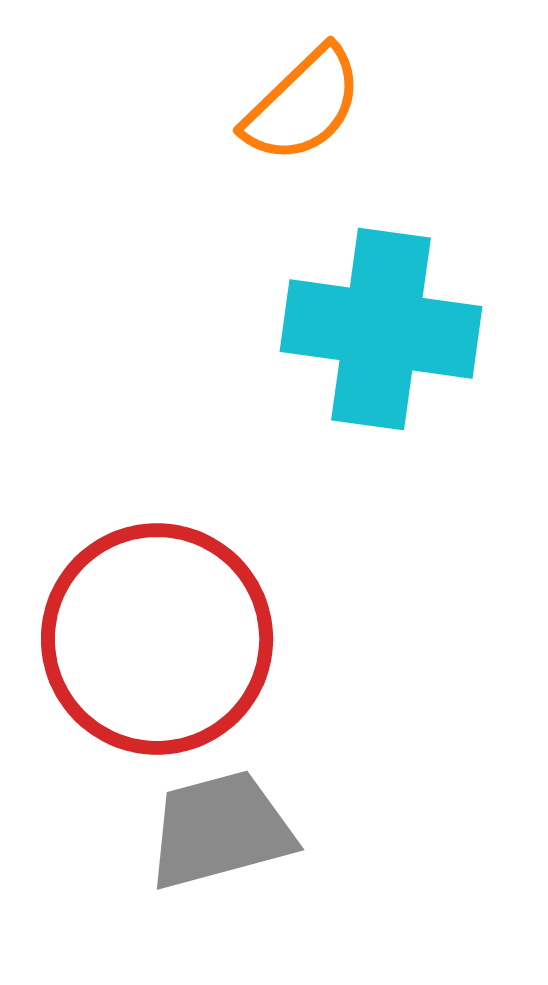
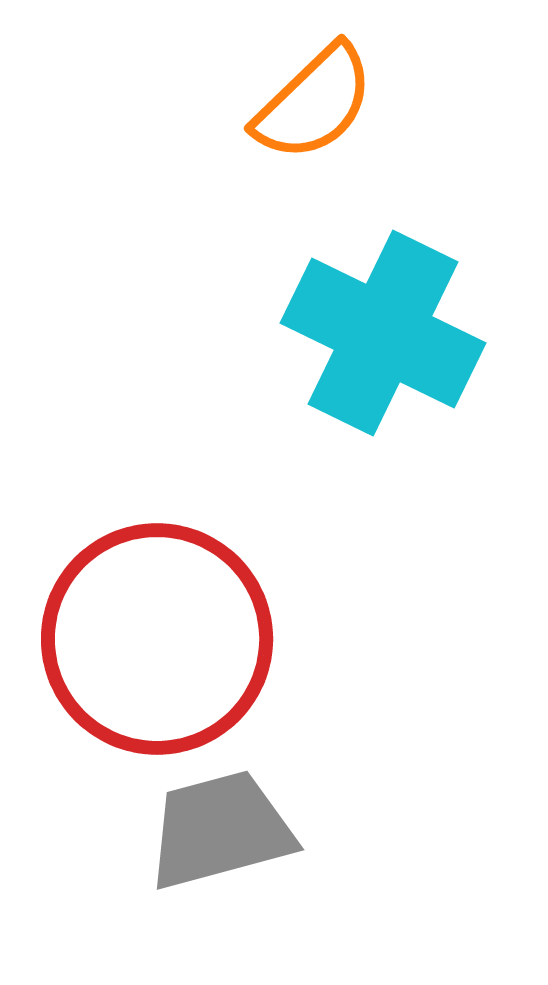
orange semicircle: moved 11 px right, 2 px up
cyan cross: moved 2 px right, 4 px down; rotated 18 degrees clockwise
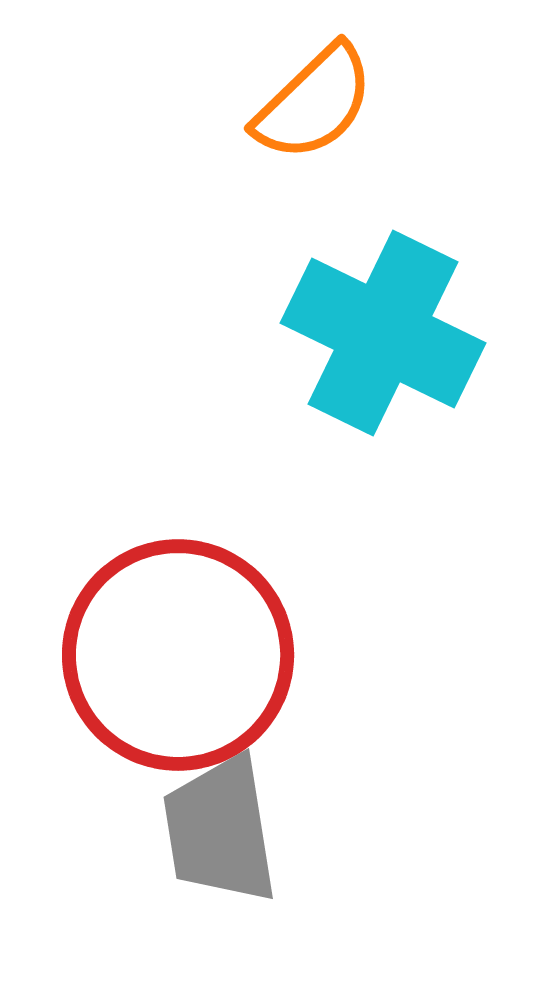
red circle: moved 21 px right, 16 px down
gray trapezoid: rotated 84 degrees counterclockwise
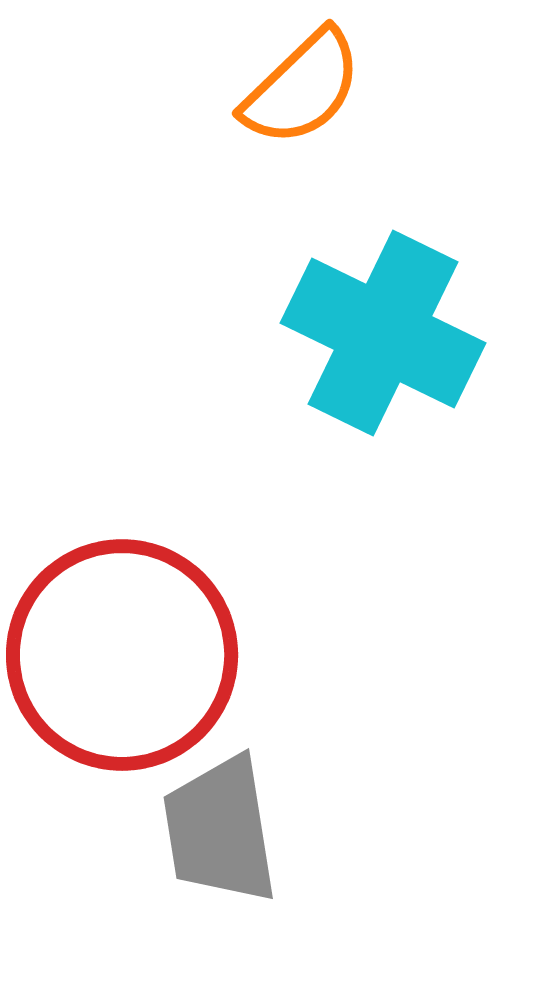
orange semicircle: moved 12 px left, 15 px up
red circle: moved 56 px left
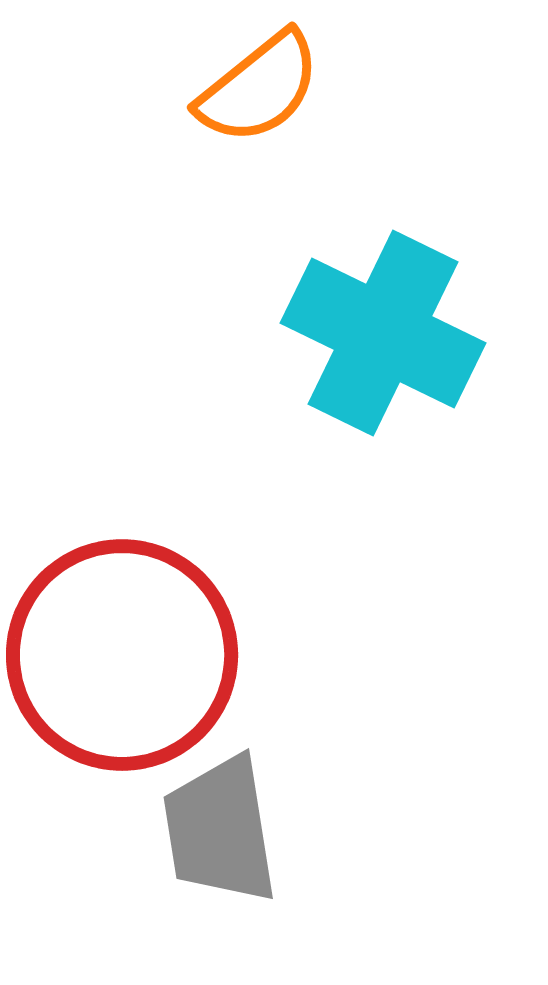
orange semicircle: moved 43 px left; rotated 5 degrees clockwise
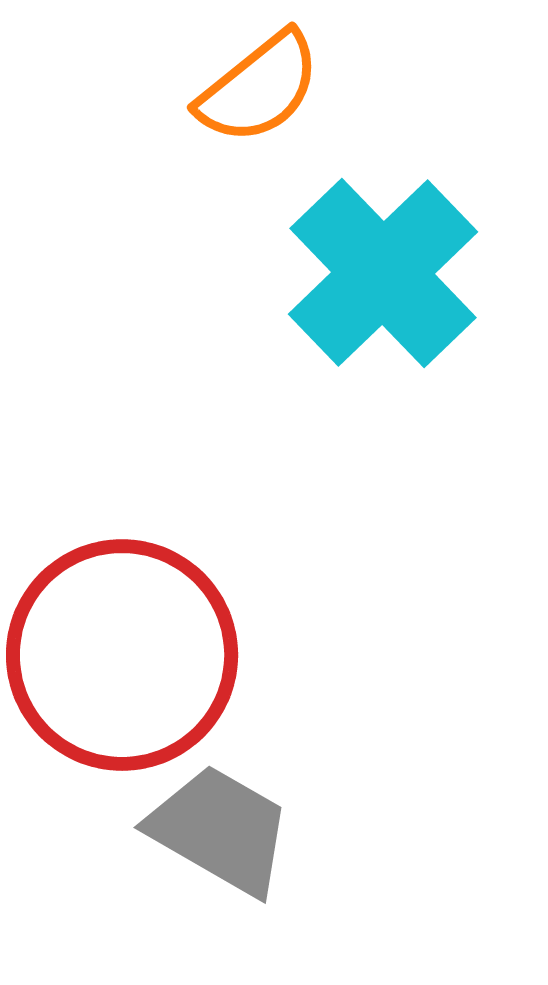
cyan cross: moved 60 px up; rotated 20 degrees clockwise
gray trapezoid: rotated 129 degrees clockwise
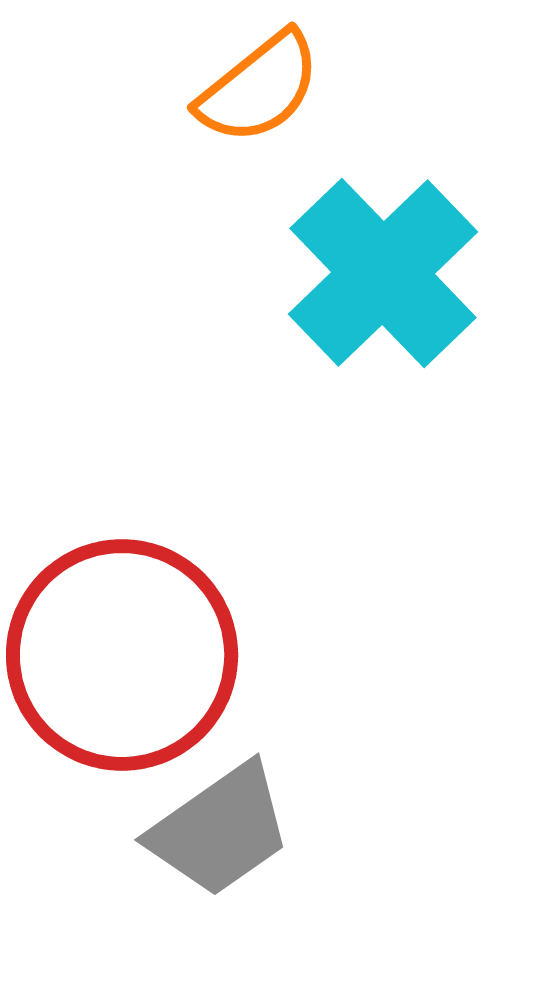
gray trapezoid: rotated 115 degrees clockwise
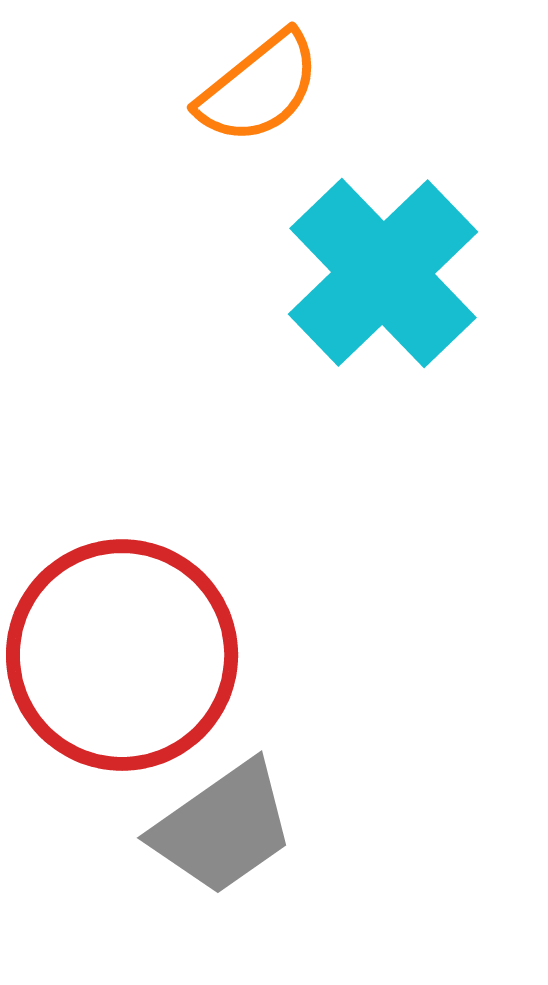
gray trapezoid: moved 3 px right, 2 px up
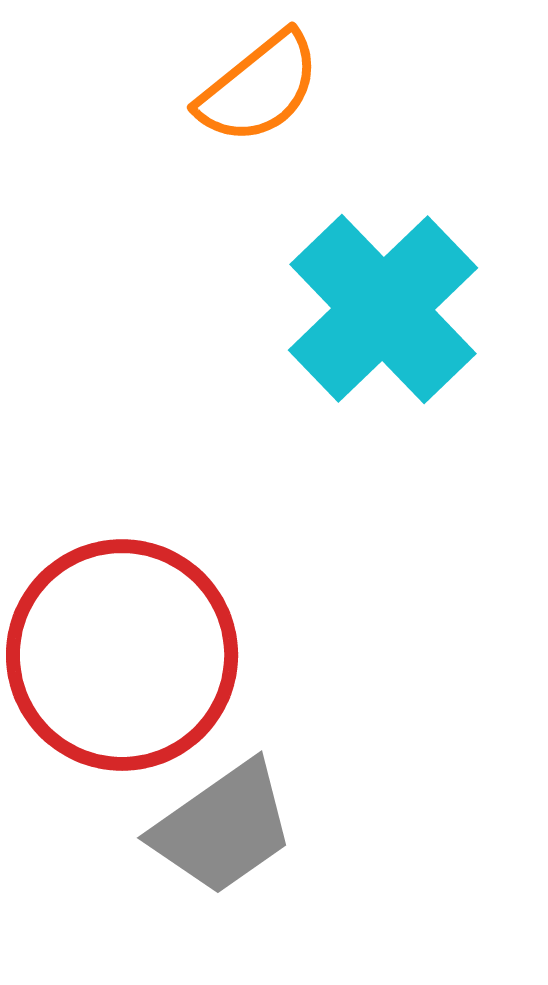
cyan cross: moved 36 px down
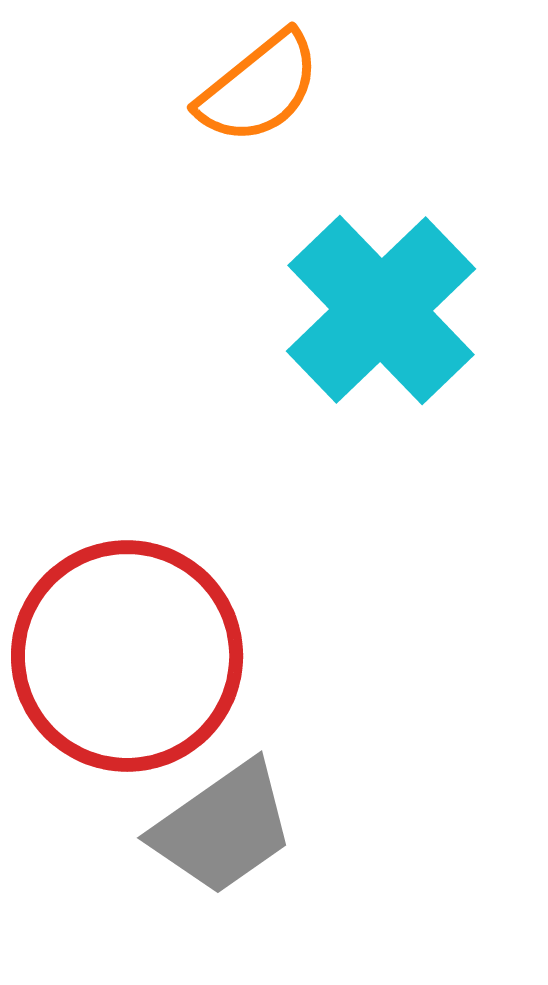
cyan cross: moved 2 px left, 1 px down
red circle: moved 5 px right, 1 px down
